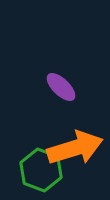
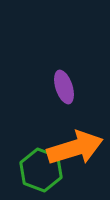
purple ellipse: moved 3 px right; rotated 28 degrees clockwise
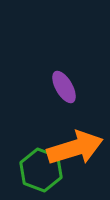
purple ellipse: rotated 12 degrees counterclockwise
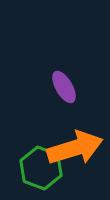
green hexagon: moved 2 px up
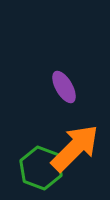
orange arrow: rotated 28 degrees counterclockwise
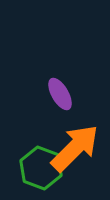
purple ellipse: moved 4 px left, 7 px down
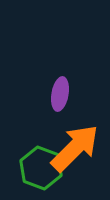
purple ellipse: rotated 40 degrees clockwise
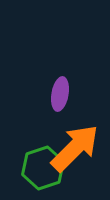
green hexagon: moved 2 px right; rotated 21 degrees clockwise
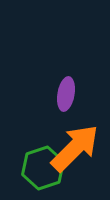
purple ellipse: moved 6 px right
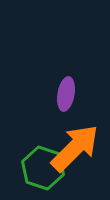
green hexagon: rotated 24 degrees counterclockwise
